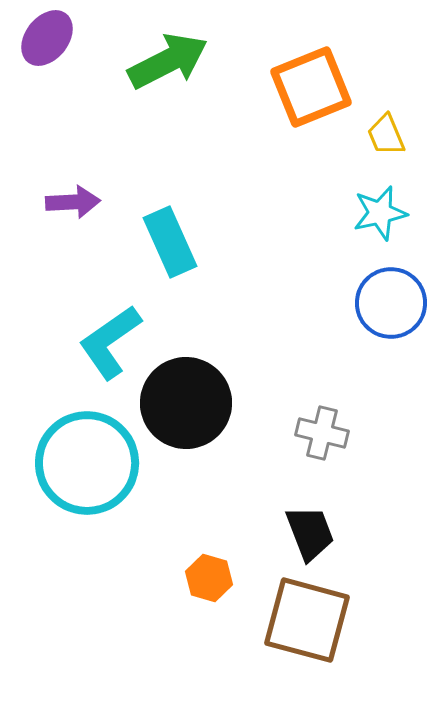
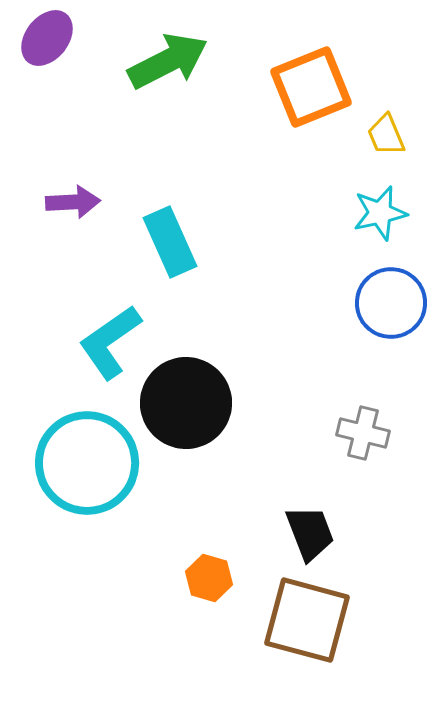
gray cross: moved 41 px right
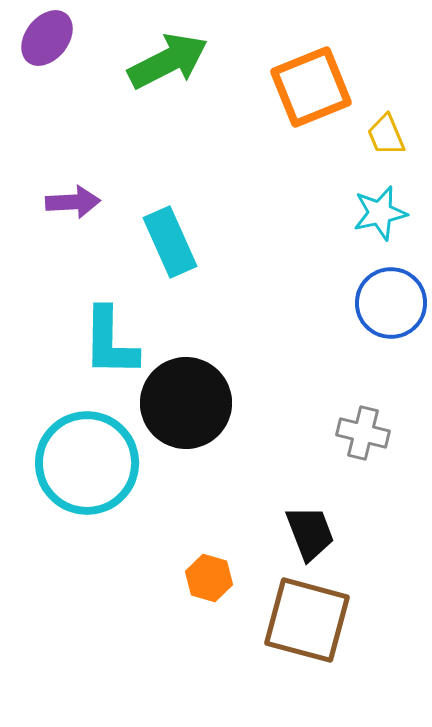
cyan L-shape: rotated 54 degrees counterclockwise
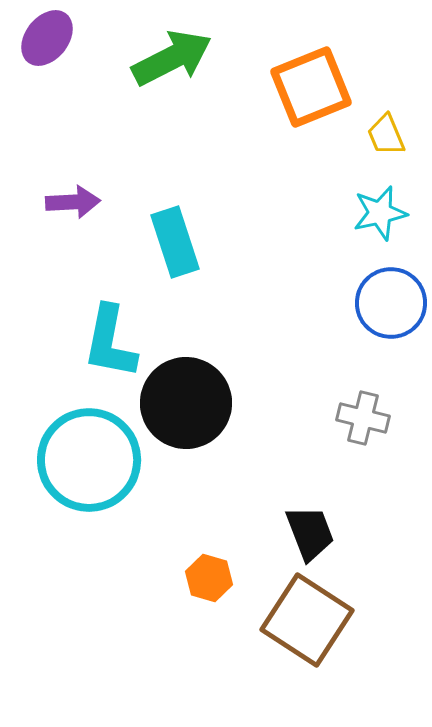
green arrow: moved 4 px right, 3 px up
cyan rectangle: moved 5 px right; rotated 6 degrees clockwise
cyan L-shape: rotated 10 degrees clockwise
gray cross: moved 15 px up
cyan circle: moved 2 px right, 3 px up
brown square: rotated 18 degrees clockwise
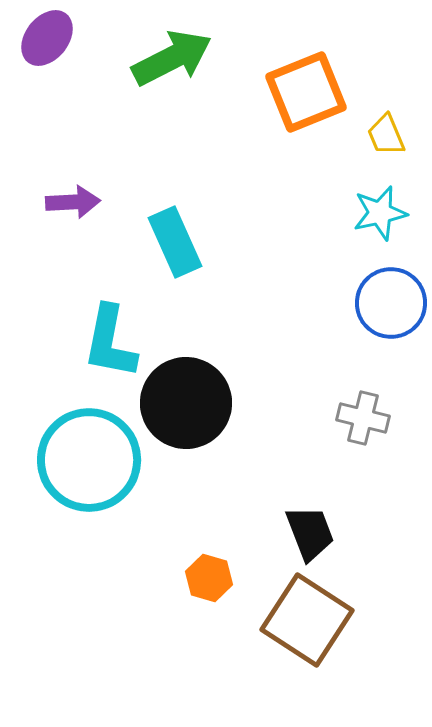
orange square: moved 5 px left, 5 px down
cyan rectangle: rotated 6 degrees counterclockwise
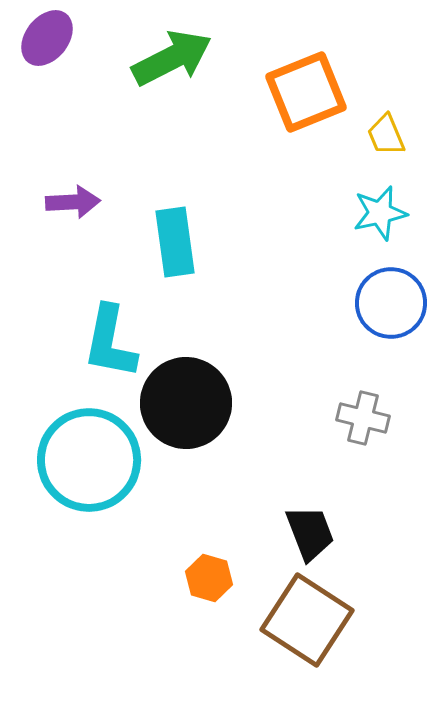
cyan rectangle: rotated 16 degrees clockwise
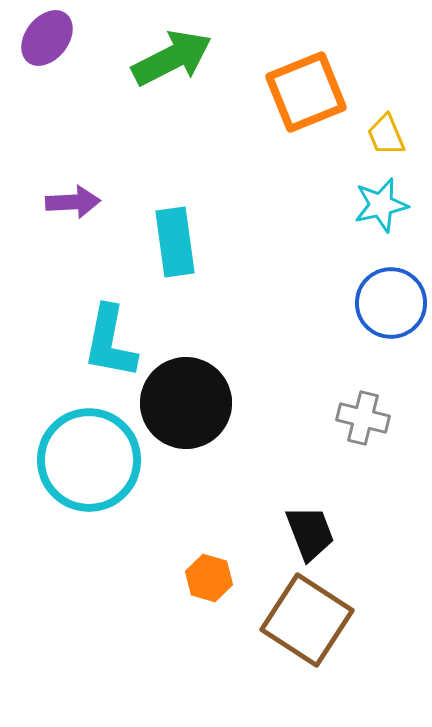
cyan star: moved 1 px right, 8 px up
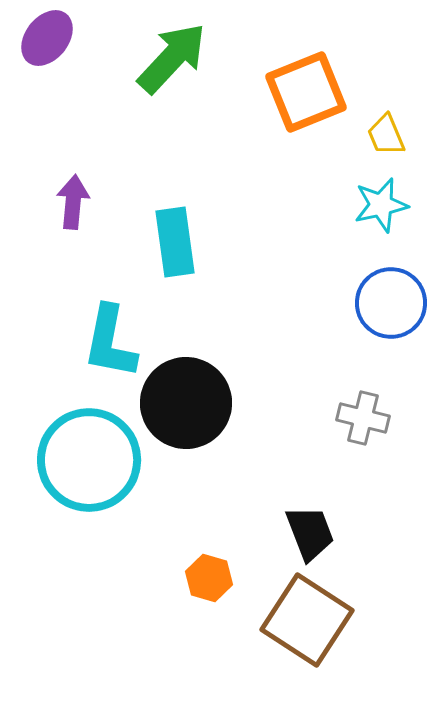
green arrow: rotated 20 degrees counterclockwise
purple arrow: rotated 82 degrees counterclockwise
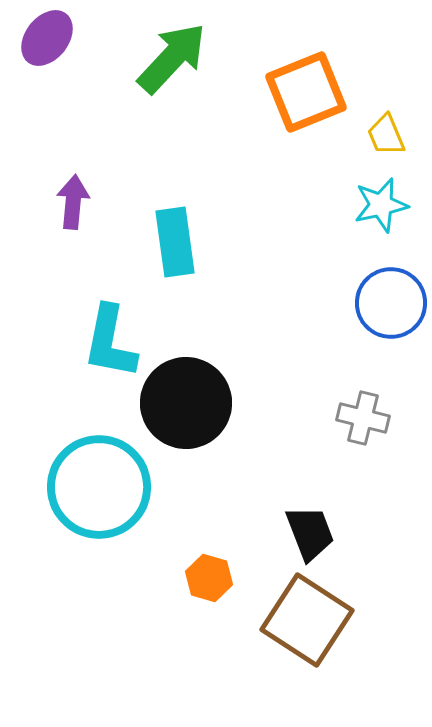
cyan circle: moved 10 px right, 27 px down
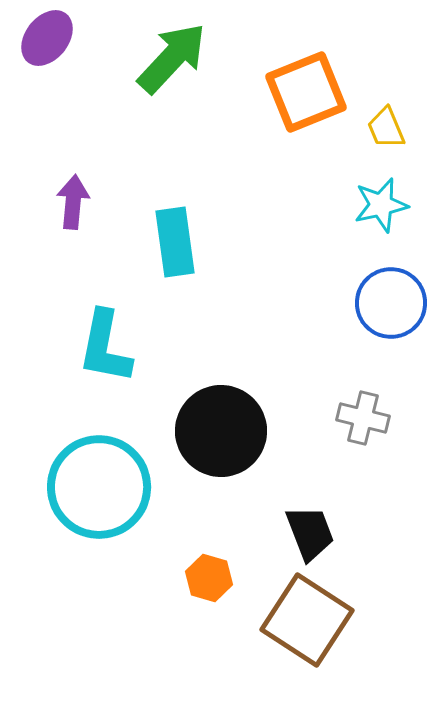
yellow trapezoid: moved 7 px up
cyan L-shape: moved 5 px left, 5 px down
black circle: moved 35 px right, 28 px down
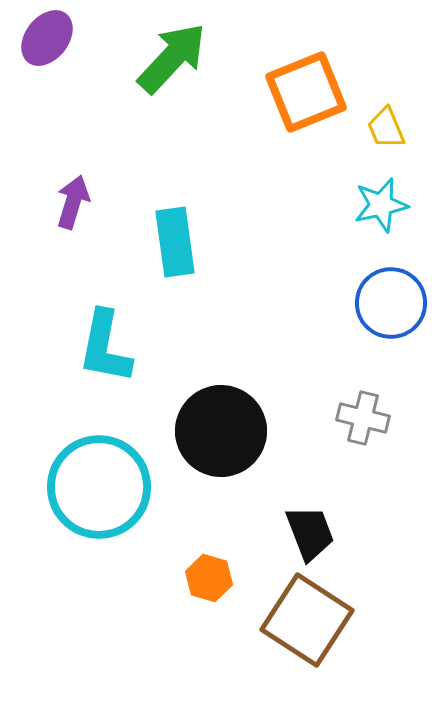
purple arrow: rotated 12 degrees clockwise
